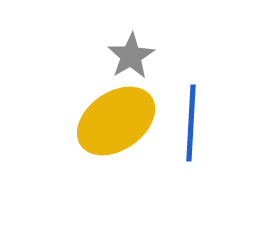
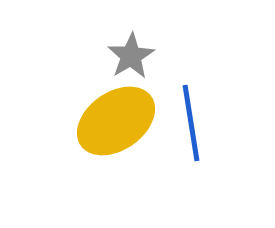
blue line: rotated 12 degrees counterclockwise
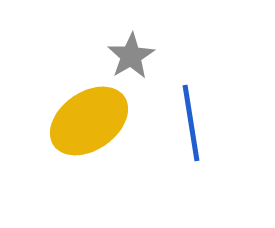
yellow ellipse: moved 27 px left
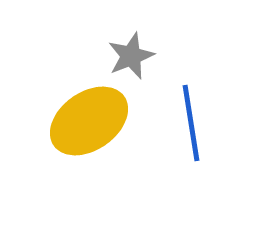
gray star: rotated 9 degrees clockwise
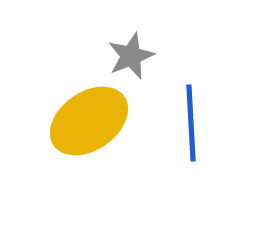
blue line: rotated 6 degrees clockwise
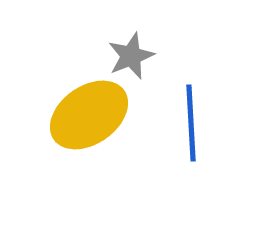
yellow ellipse: moved 6 px up
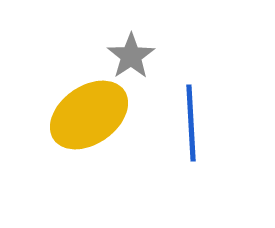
gray star: rotated 12 degrees counterclockwise
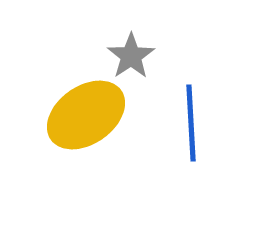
yellow ellipse: moved 3 px left
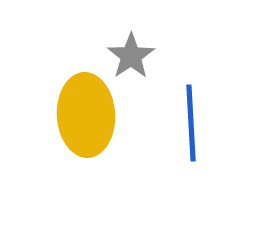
yellow ellipse: rotated 58 degrees counterclockwise
